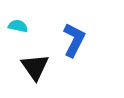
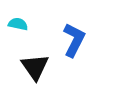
cyan semicircle: moved 2 px up
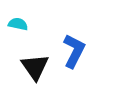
blue L-shape: moved 11 px down
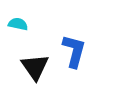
blue L-shape: rotated 12 degrees counterclockwise
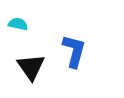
black triangle: moved 4 px left
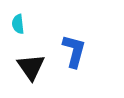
cyan semicircle: rotated 108 degrees counterclockwise
